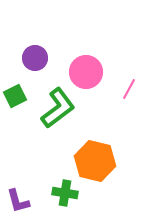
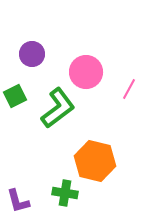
purple circle: moved 3 px left, 4 px up
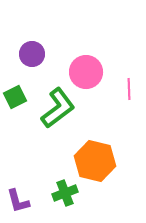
pink line: rotated 30 degrees counterclockwise
green square: moved 1 px down
green cross: rotated 30 degrees counterclockwise
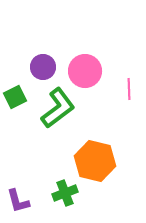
purple circle: moved 11 px right, 13 px down
pink circle: moved 1 px left, 1 px up
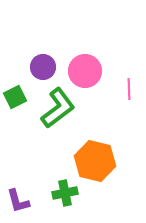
green cross: rotated 10 degrees clockwise
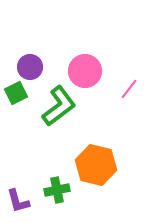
purple circle: moved 13 px left
pink line: rotated 40 degrees clockwise
green square: moved 1 px right, 4 px up
green L-shape: moved 1 px right, 2 px up
orange hexagon: moved 1 px right, 4 px down
green cross: moved 8 px left, 3 px up
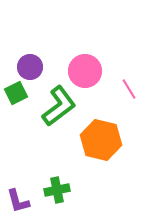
pink line: rotated 70 degrees counterclockwise
orange hexagon: moved 5 px right, 25 px up
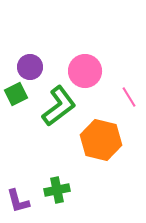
pink line: moved 8 px down
green square: moved 1 px down
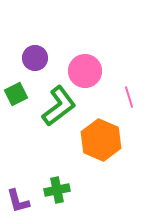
purple circle: moved 5 px right, 9 px up
pink line: rotated 15 degrees clockwise
orange hexagon: rotated 9 degrees clockwise
